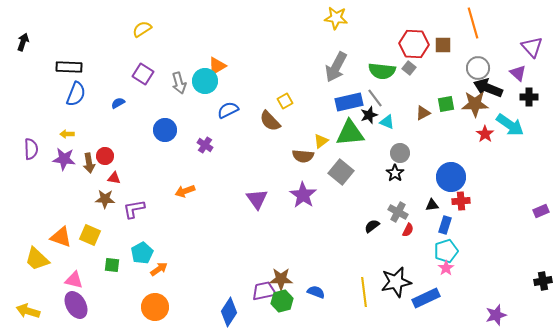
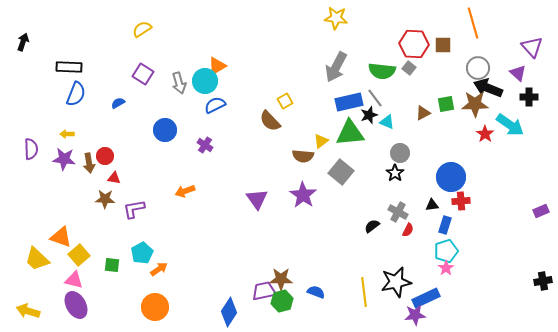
blue semicircle at (228, 110): moved 13 px left, 5 px up
yellow square at (90, 235): moved 11 px left, 20 px down; rotated 25 degrees clockwise
purple star at (496, 315): moved 81 px left; rotated 10 degrees clockwise
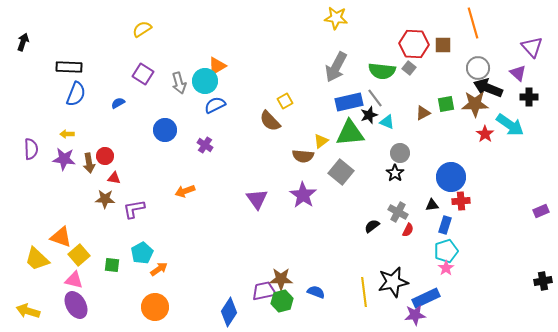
black star at (396, 282): moved 3 px left
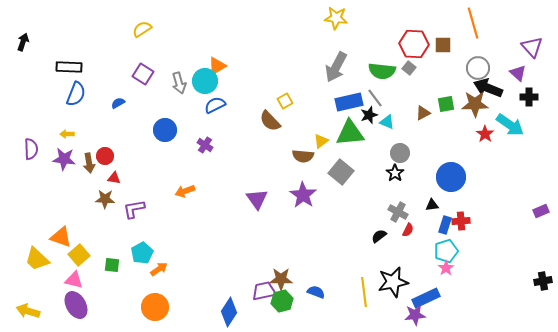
red cross at (461, 201): moved 20 px down
black semicircle at (372, 226): moved 7 px right, 10 px down
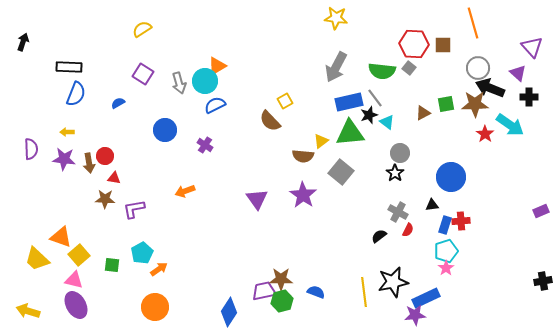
black arrow at (488, 88): moved 2 px right
cyan triangle at (387, 122): rotated 14 degrees clockwise
yellow arrow at (67, 134): moved 2 px up
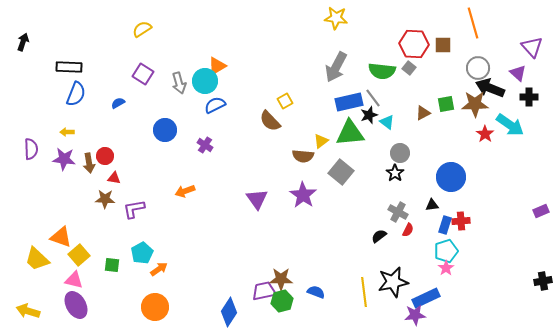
gray line at (375, 98): moved 2 px left
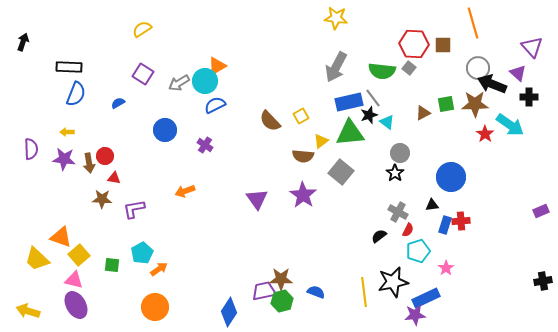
gray arrow at (179, 83): rotated 75 degrees clockwise
black arrow at (490, 88): moved 2 px right, 4 px up
yellow square at (285, 101): moved 16 px right, 15 px down
brown star at (105, 199): moved 3 px left
cyan pentagon at (446, 251): moved 28 px left
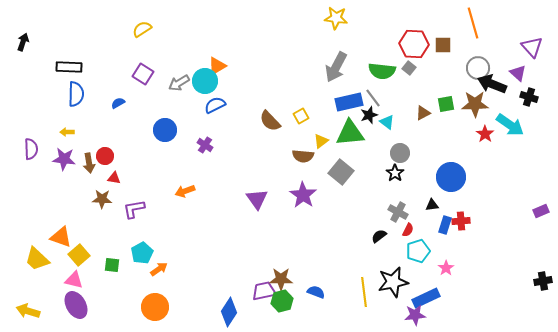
blue semicircle at (76, 94): rotated 20 degrees counterclockwise
black cross at (529, 97): rotated 18 degrees clockwise
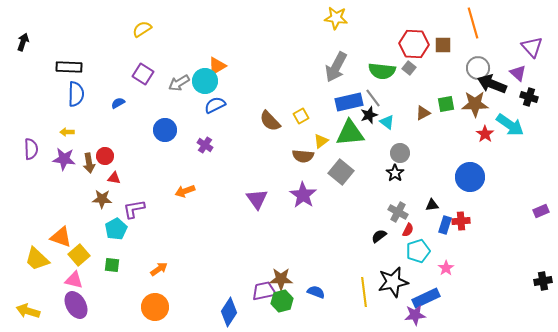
blue circle at (451, 177): moved 19 px right
cyan pentagon at (142, 253): moved 26 px left, 24 px up
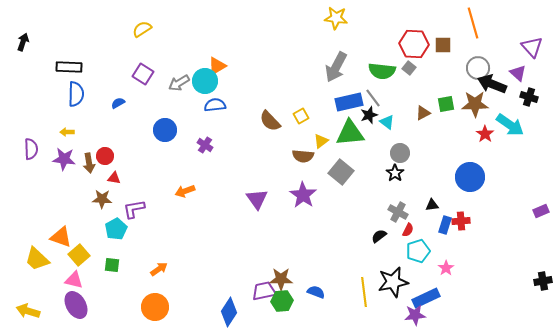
blue semicircle at (215, 105): rotated 20 degrees clockwise
green hexagon at (282, 301): rotated 10 degrees clockwise
